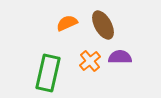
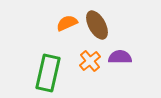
brown ellipse: moved 6 px left
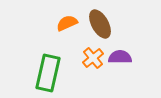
brown ellipse: moved 3 px right, 1 px up
orange cross: moved 3 px right, 3 px up
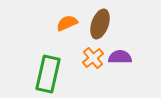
brown ellipse: rotated 48 degrees clockwise
green rectangle: moved 1 px down
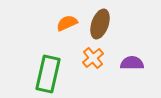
purple semicircle: moved 12 px right, 6 px down
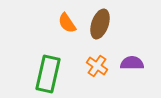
orange semicircle: rotated 100 degrees counterclockwise
orange cross: moved 4 px right, 8 px down; rotated 15 degrees counterclockwise
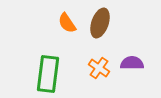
brown ellipse: moved 1 px up
orange cross: moved 2 px right, 2 px down
green rectangle: rotated 6 degrees counterclockwise
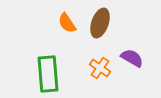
purple semicircle: moved 5 px up; rotated 30 degrees clockwise
orange cross: moved 1 px right
green rectangle: rotated 12 degrees counterclockwise
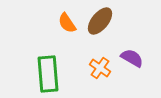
brown ellipse: moved 2 px up; rotated 20 degrees clockwise
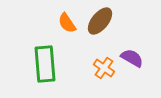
orange cross: moved 4 px right
green rectangle: moved 3 px left, 10 px up
